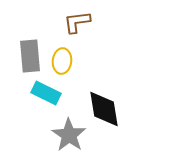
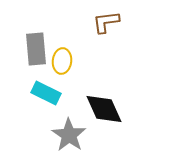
brown L-shape: moved 29 px right
gray rectangle: moved 6 px right, 7 px up
black diamond: rotated 15 degrees counterclockwise
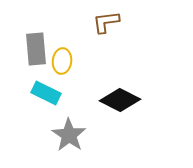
black diamond: moved 16 px right, 9 px up; rotated 39 degrees counterclockwise
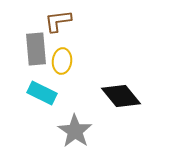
brown L-shape: moved 48 px left, 1 px up
cyan rectangle: moved 4 px left
black diamond: moved 1 px right, 4 px up; rotated 24 degrees clockwise
gray star: moved 6 px right, 4 px up
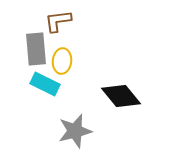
cyan rectangle: moved 3 px right, 9 px up
gray star: rotated 24 degrees clockwise
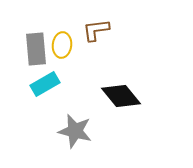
brown L-shape: moved 38 px right, 9 px down
yellow ellipse: moved 16 px up
cyan rectangle: rotated 56 degrees counterclockwise
gray star: rotated 28 degrees clockwise
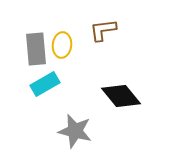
brown L-shape: moved 7 px right
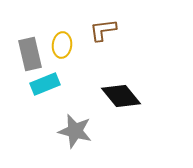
gray rectangle: moved 6 px left, 5 px down; rotated 8 degrees counterclockwise
cyan rectangle: rotated 8 degrees clockwise
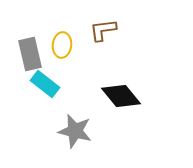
cyan rectangle: rotated 60 degrees clockwise
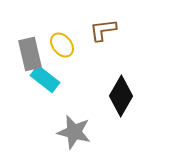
yellow ellipse: rotated 45 degrees counterclockwise
cyan rectangle: moved 5 px up
black diamond: rotated 69 degrees clockwise
gray star: moved 1 px left, 1 px down
